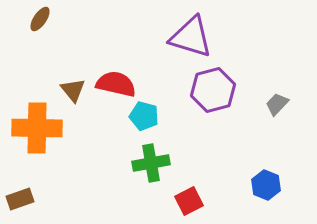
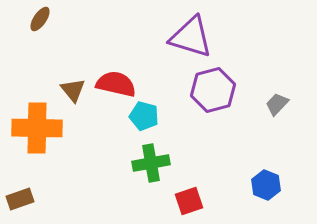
red square: rotated 8 degrees clockwise
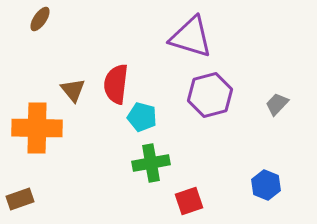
red semicircle: rotated 96 degrees counterclockwise
purple hexagon: moved 3 px left, 5 px down
cyan pentagon: moved 2 px left, 1 px down
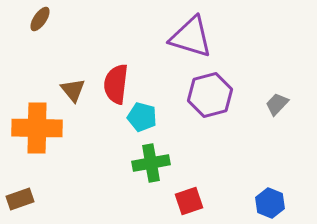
blue hexagon: moved 4 px right, 18 px down
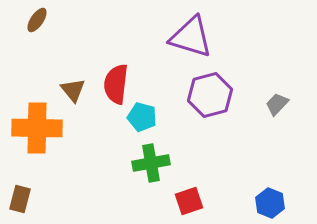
brown ellipse: moved 3 px left, 1 px down
brown rectangle: rotated 56 degrees counterclockwise
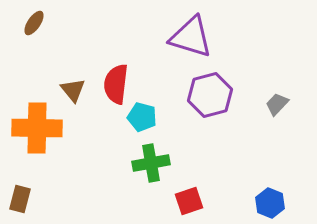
brown ellipse: moved 3 px left, 3 px down
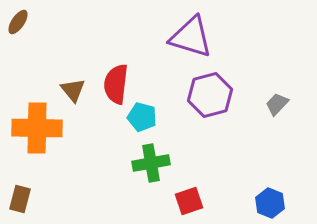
brown ellipse: moved 16 px left, 1 px up
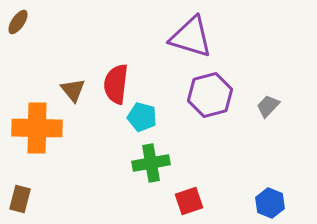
gray trapezoid: moved 9 px left, 2 px down
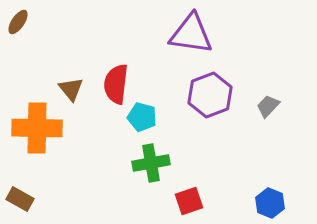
purple triangle: moved 3 px up; rotated 9 degrees counterclockwise
brown triangle: moved 2 px left, 1 px up
purple hexagon: rotated 6 degrees counterclockwise
brown rectangle: rotated 76 degrees counterclockwise
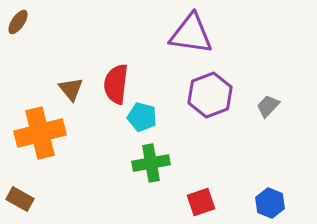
orange cross: moved 3 px right, 5 px down; rotated 15 degrees counterclockwise
red square: moved 12 px right, 1 px down
